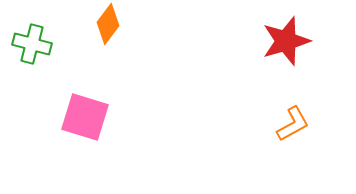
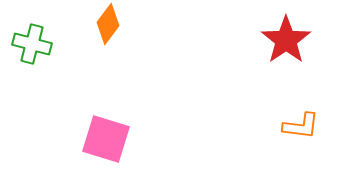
red star: moved 1 px up; rotated 18 degrees counterclockwise
pink square: moved 21 px right, 22 px down
orange L-shape: moved 8 px right, 2 px down; rotated 36 degrees clockwise
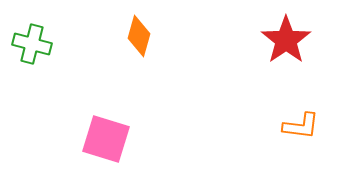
orange diamond: moved 31 px right, 12 px down; rotated 21 degrees counterclockwise
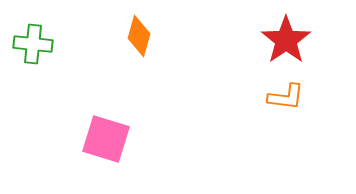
green cross: moved 1 px right; rotated 9 degrees counterclockwise
orange L-shape: moved 15 px left, 29 px up
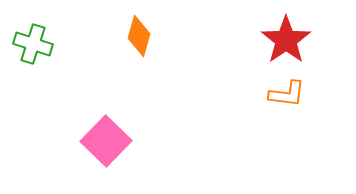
green cross: rotated 12 degrees clockwise
orange L-shape: moved 1 px right, 3 px up
pink square: moved 2 px down; rotated 27 degrees clockwise
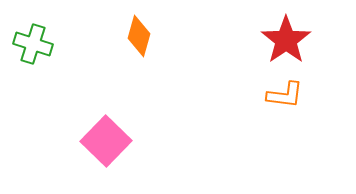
orange L-shape: moved 2 px left, 1 px down
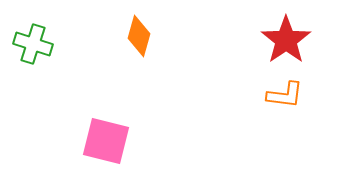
pink square: rotated 30 degrees counterclockwise
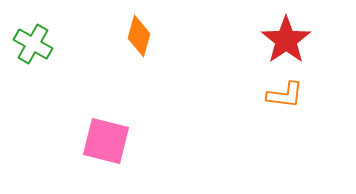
green cross: rotated 12 degrees clockwise
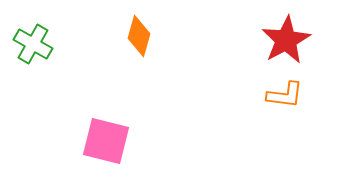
red star: rotated 6 degrees clockwise
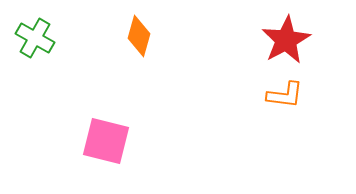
green cross: moved 2 px right, 6 px up
